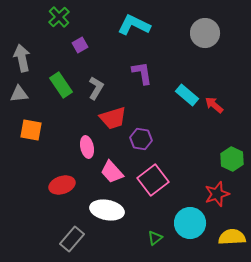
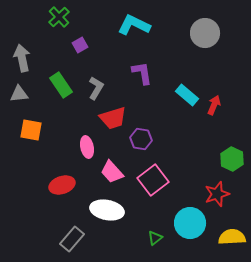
red arrow: rotated 72 degrees clockwise
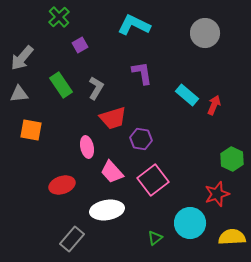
gray arrow: rotated 128 degrees counterclockwise
white ellipse: rotated 20 degrees counterclockwise
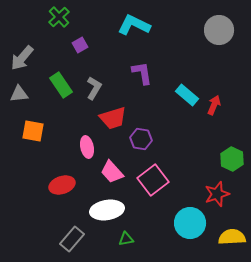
gray circle: moved 14 px right, 3 px up
gray L-shape: moved 2 px left
orange square: moved 2 px right, 1 px down
green triangle: moved 29 px left, 1 px down; rotated 28 degrees clockwise
